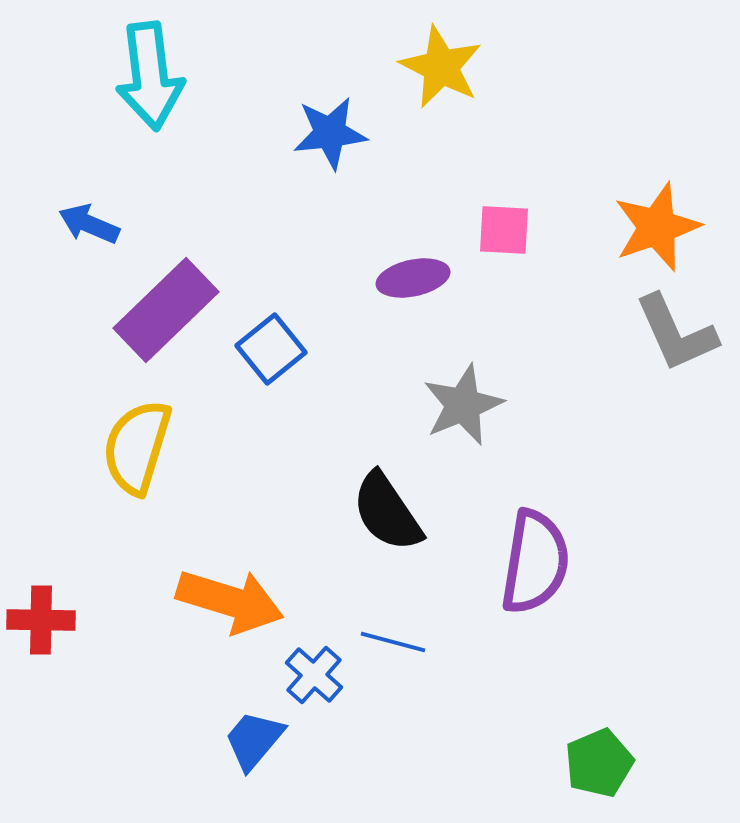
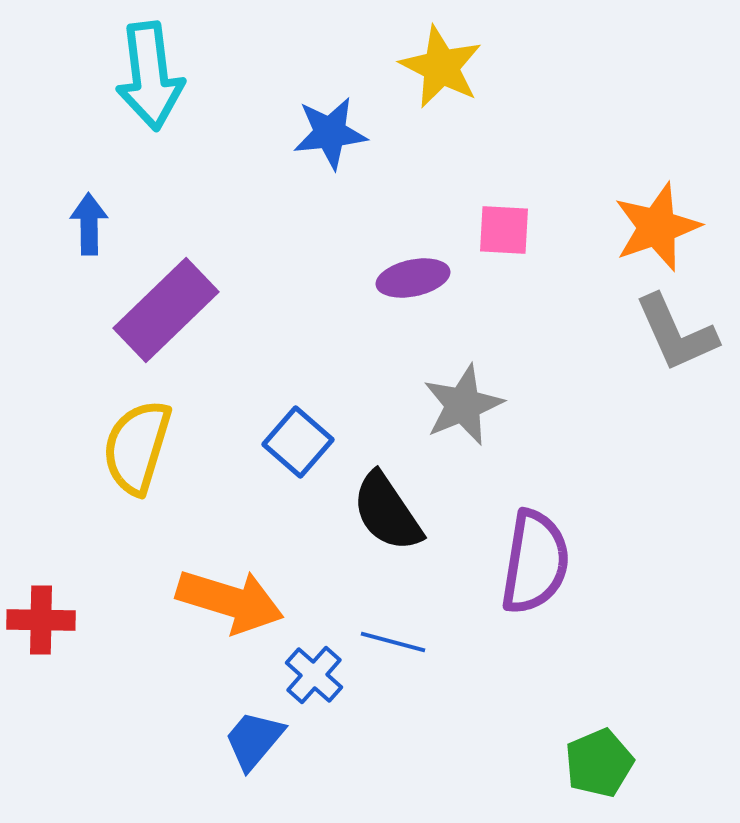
blue arrow: rotated 66 degrees clockwise
blue square: moved 27 px right, 93 px down; rotated 10 degrees counterclockwise
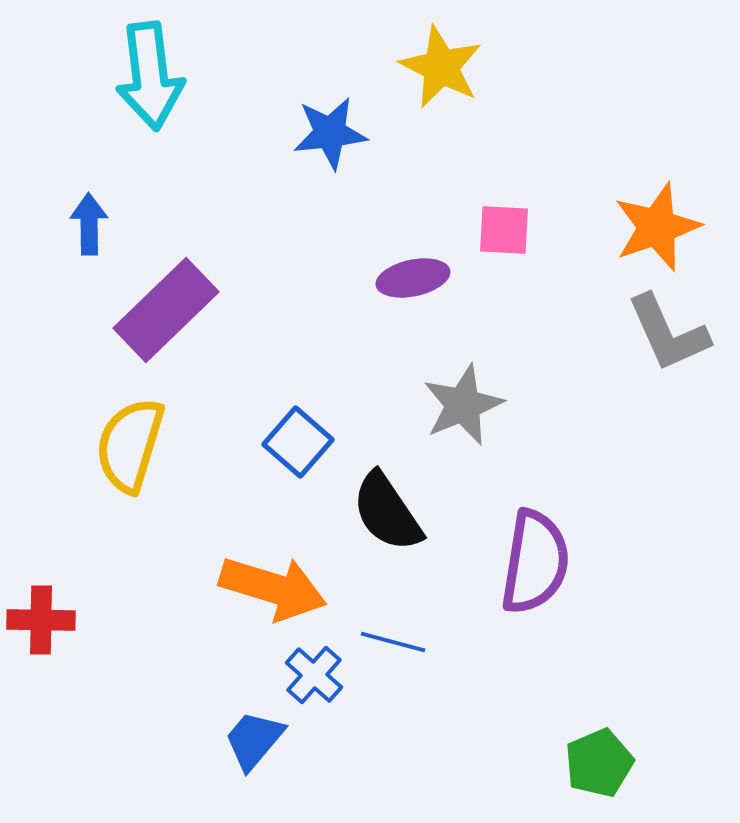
gray L-shape: moved 8 px left
yellow semicircle: moved 7 px left, 2 px up
orange arrow: moved 43 px right, 13 px up
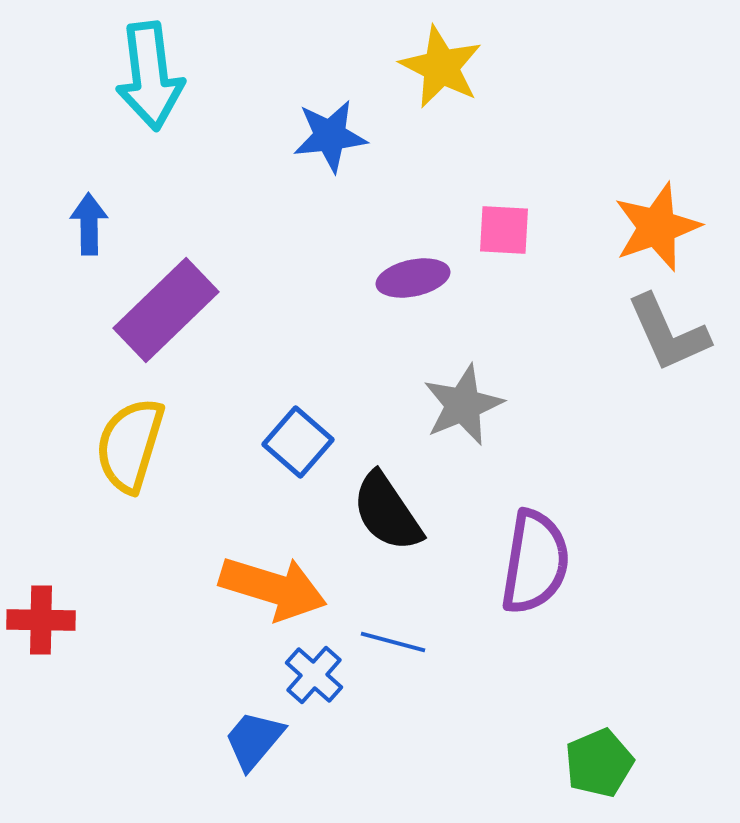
blue star: moved 3 px down
